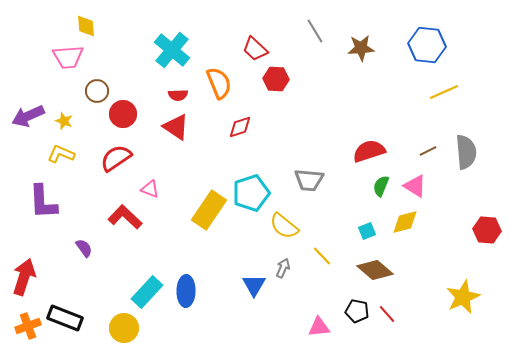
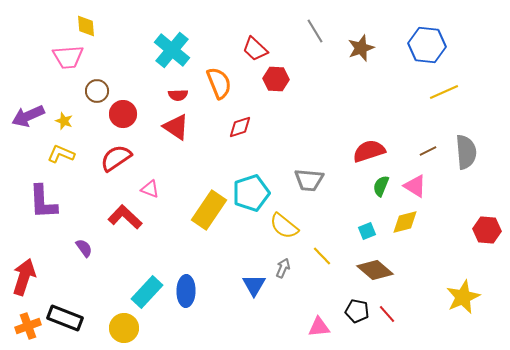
brown star at (361, 48): rotated 16 degrees counterclockwise
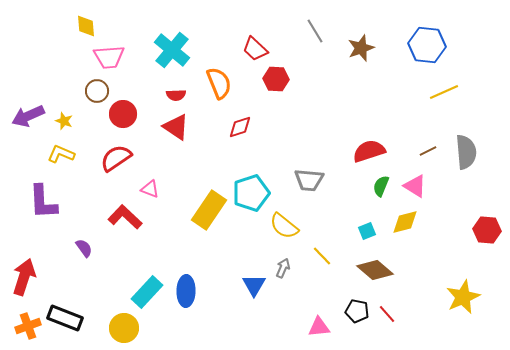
pink trapezoid at (68, 57): moved 41 px right
red semicircle at (178, 95): moved 2 px left
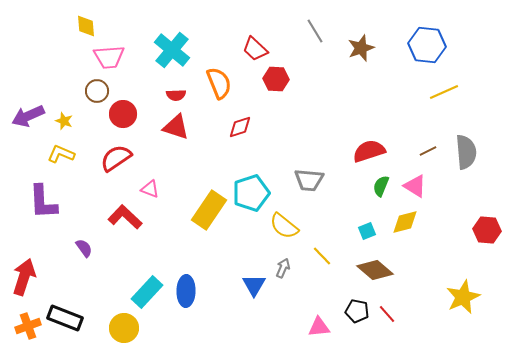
red triangle at (176, 127): rotated 16 degrees counterclockwise
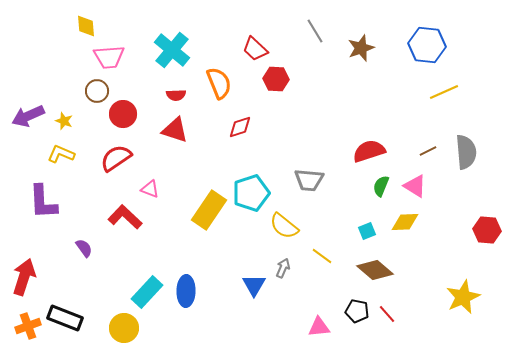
red triangle at (176, 127): moved 1 px left, 3 px down
yellow diamond at (405, 222): rotated 12 degrees clockwise
yellow line at (322, 256): rotated 10 degrees counterclockwise
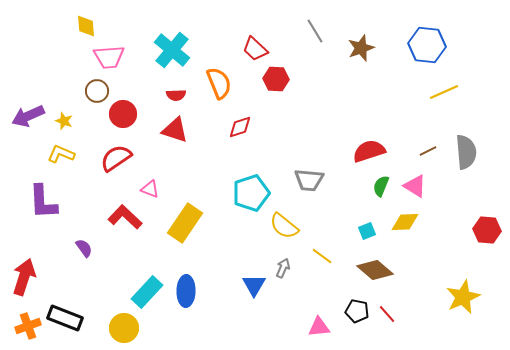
yellow rectangle at (209, 210): moved 24 px left, 13 px down
